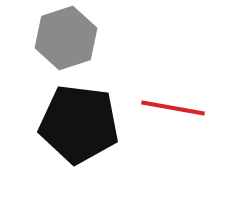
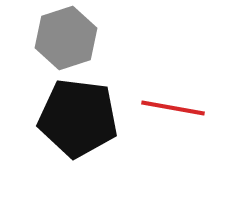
black pentagon: moved 1 px left, 6 px up
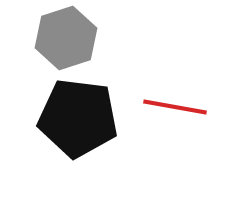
red line: moved 2 px right, 1 px up
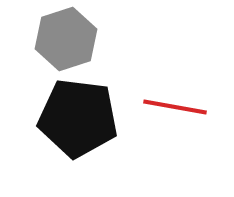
gray hexagon: moved 1 px down
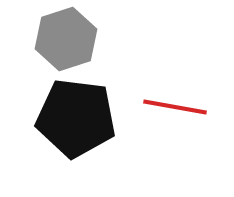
black pentagon: moved 2 px left
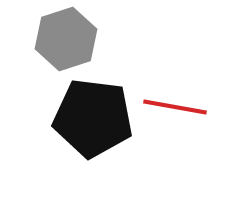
black pentagon: moved 17 px right
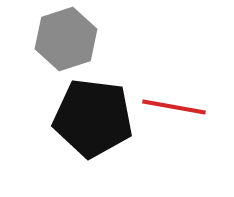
red line: moved 1 px left
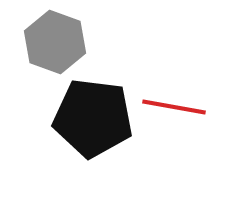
gray hexagon: moved 11 px left, 3 px down; rotated 22 degrees counterclockwise
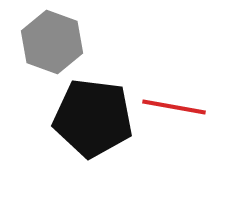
gray hexagon: moved 3 px left
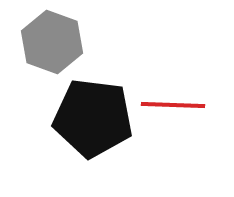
red line: moved 1 px left, 2 px up; rotated 8 degrees counterclockwise
